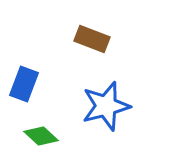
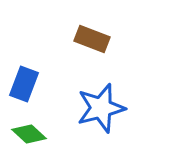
blue star: moved 5 px left, 2 px down
green diamond: moved 12 px left, 2 px up
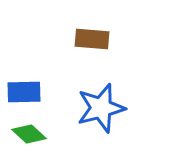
brown rectangle: rotated 16 degrees counterclockwise
blue rectangle: moved 8 px down; rotated 68 degrees clockwise
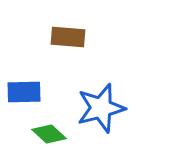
brown rectangle: moved 24 px left, 2 px up
green diamond: moved 20 px right
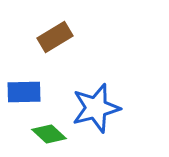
brown rectangle: moved 13 px left; rotated 36 degrees counterclockwise
blue star: moved 5 px left
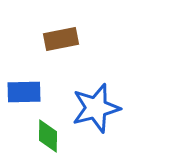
brown rectangle: moved 6 px right, 2 px down; rotated 20 degrees clockwise
green diamond: moved 1 px left, 2 px down; rotated 48 degrees clockwise
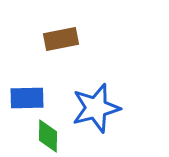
blue rectangle: moved 3 px right, 6 px down
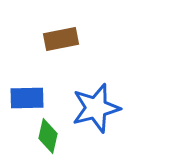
green diamond: rotated 12 degrees clockwise
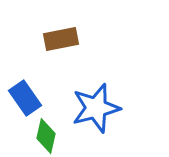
blue rectangle: moved 2 px left; rotated 56 degrees clockwise
green diamond: moved 2 px left
